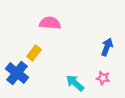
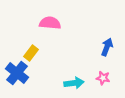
yellow rectangle: moved 3 px left
cyan arrow: moved 1 px left; rotated 132 degrees clockwise
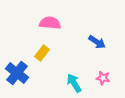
blue arrow: moved 10 px left, 5 px up; rotated 102 degrees clockwise
yellow rectangle: moved 11 px right
cyan arrow: rotated 114 degrees counterclockwise
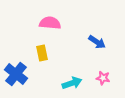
yellow rectangle: rotated 49 degrees counterclockwise
blue cross: moved 1 px left, 1 px down
cyan arrow: moved 2 px left; rotated 102 degrees clockwise
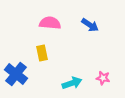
blue arrow: moved 7 px left, 17 px up
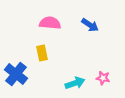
cyan arrow: moved 3 px right
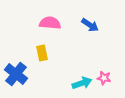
pink star: moved 1 px right
cyan arrow: moved 7 px right
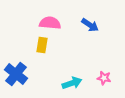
yellow rectangle: moved 8 px up; rotated 21 degrees clockwise
cyan arrow: moved 10 px left
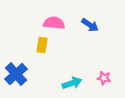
pink semicircle: moved 4 px right
blue cross: rotated 10 degrees clockwise
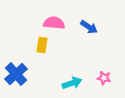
blue arrow: moved 1 px left, 2 px down
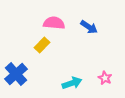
yellow rectangle: rotated 35 degrees clockwise
pink star: moved 1 px right; rotated 16 degrees clockwise
